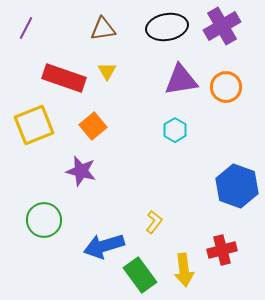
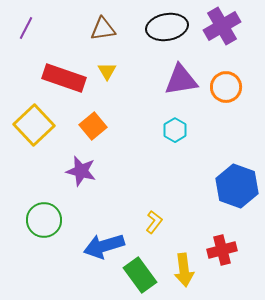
yellow square: rotated 21 degrees counterclockwise
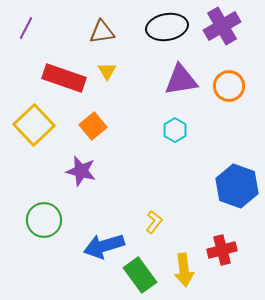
brown triangle: moved 1 px left, 3 px down
orange circle: moved 3 px right, 1 px up
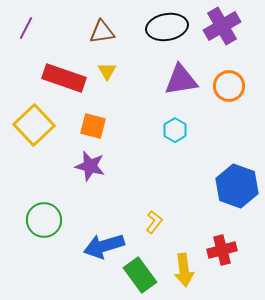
orange square: rotated 36 degrees counterclockwise
purple star: moved 9 px right, 5 px up
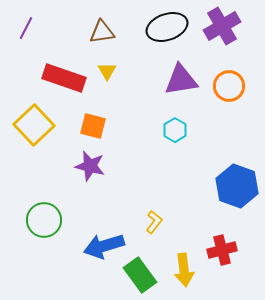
black ellipse: rotated 9 degrees counterclockwise
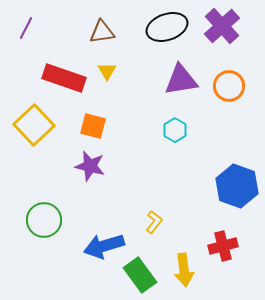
purple cross: rotated 12 degrees counterclockwise
red cross: moved 1 px right, 4 px up
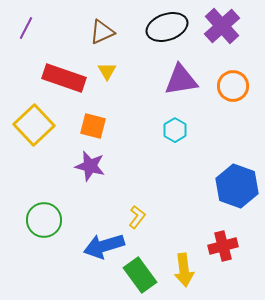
brown triangle: rotated 16 degrees counterclockwise
orange circle: moved 4 px right
yellow L-shape: moved 17 px left, 5 px up
